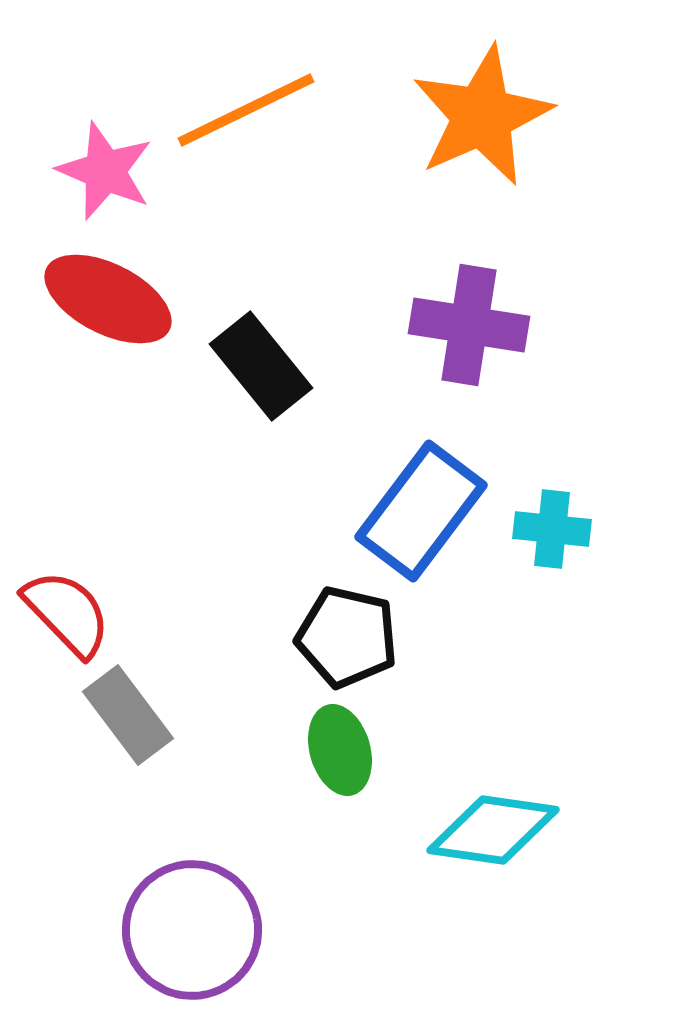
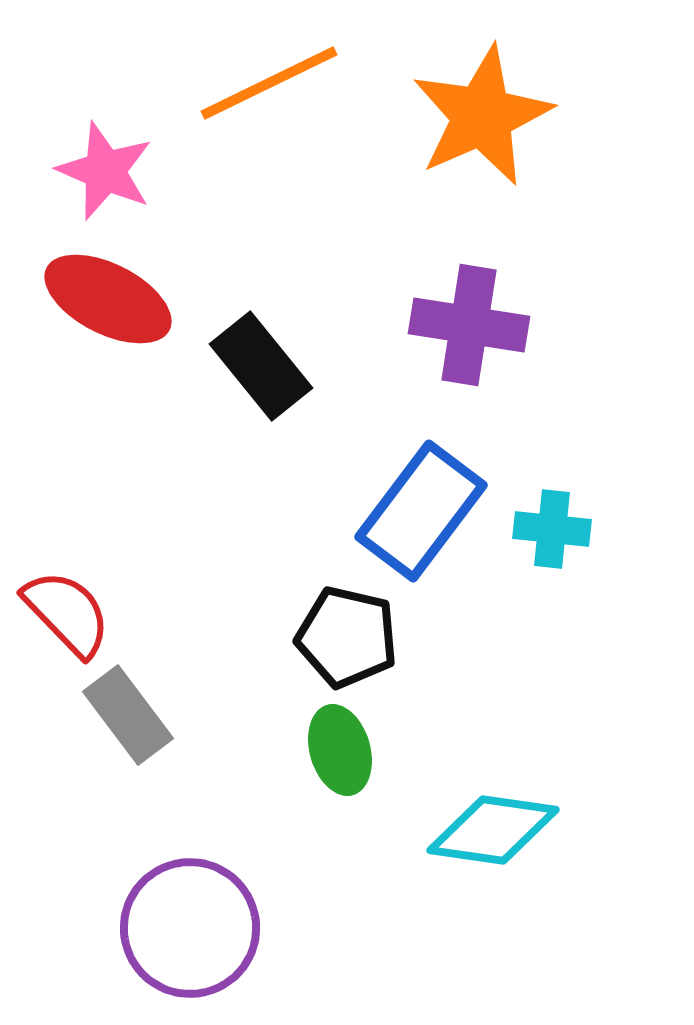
orange line: moved 23 px right, 27 px up
purple circle: moved 2 px left, 2 px up
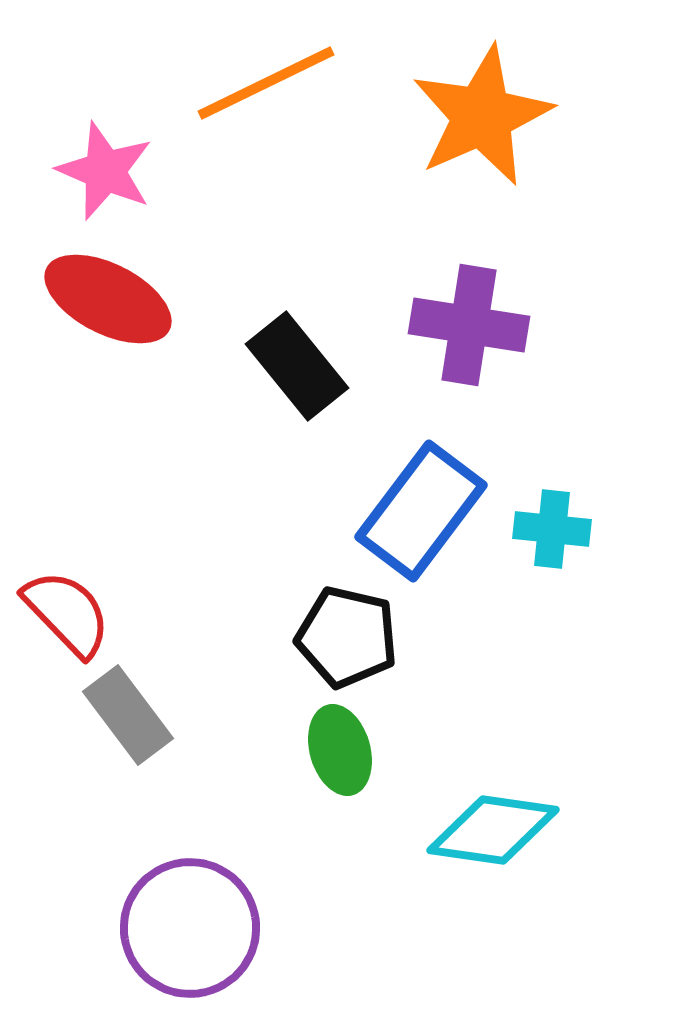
orange line: moved 3 px left
black rectangle: moved 36 px right
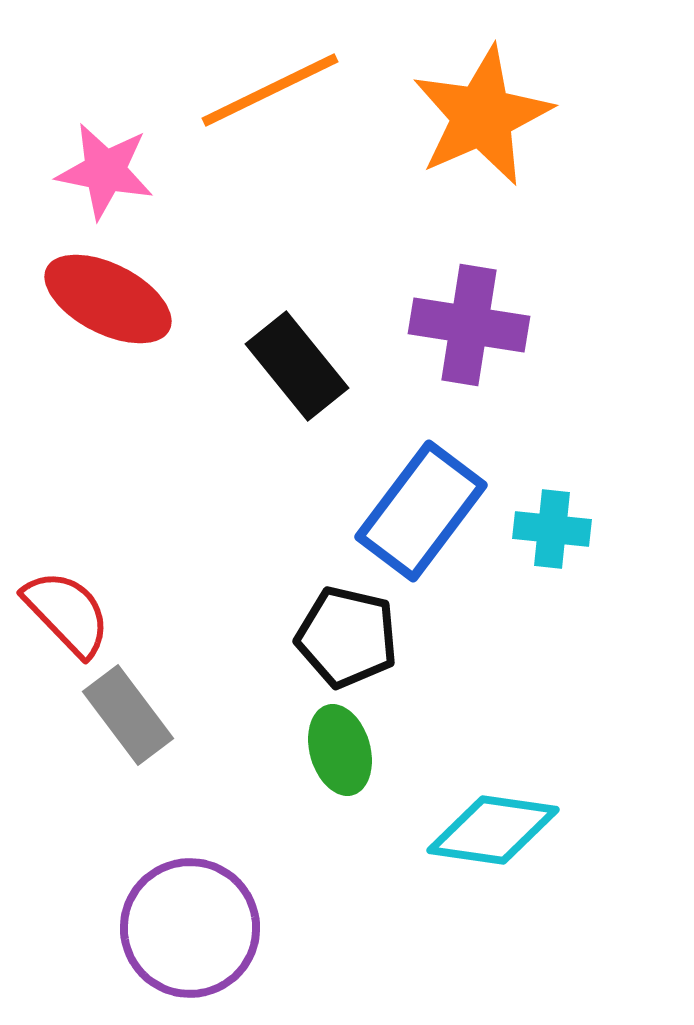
orange line: moved 4 px right, 7 px down
pink star: rotated 12 degrees counterclockwise
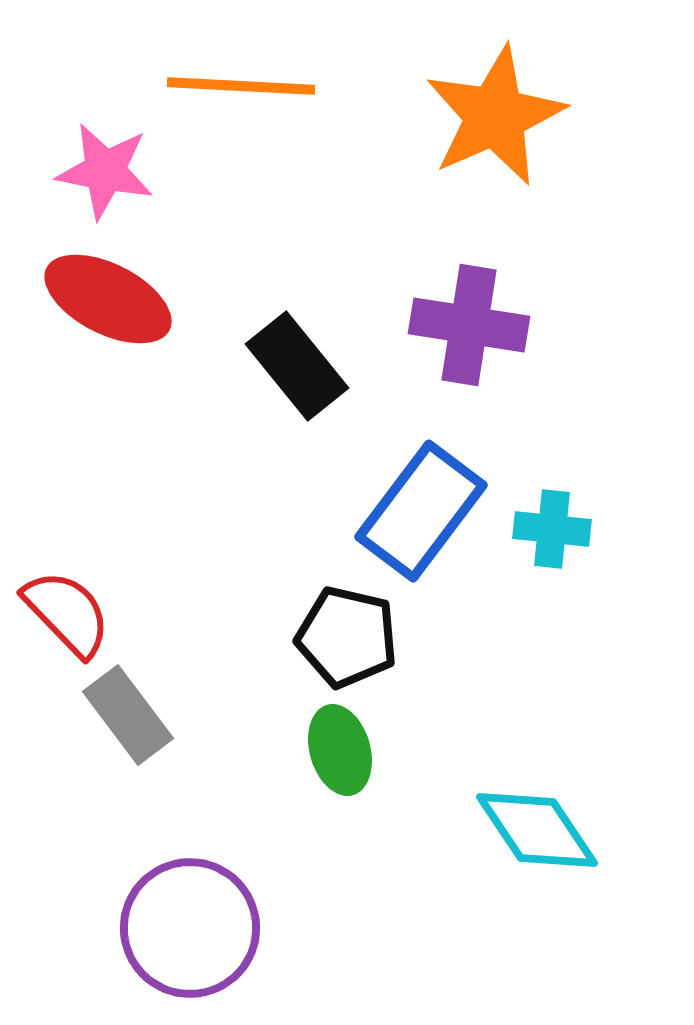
orange line: moved 29 px left, 4 px up; rotated 29 degrees clockwise
orange star: moved 13 px right
cyan diamond: moved 44 px right; rotated 48 degrees clockwise
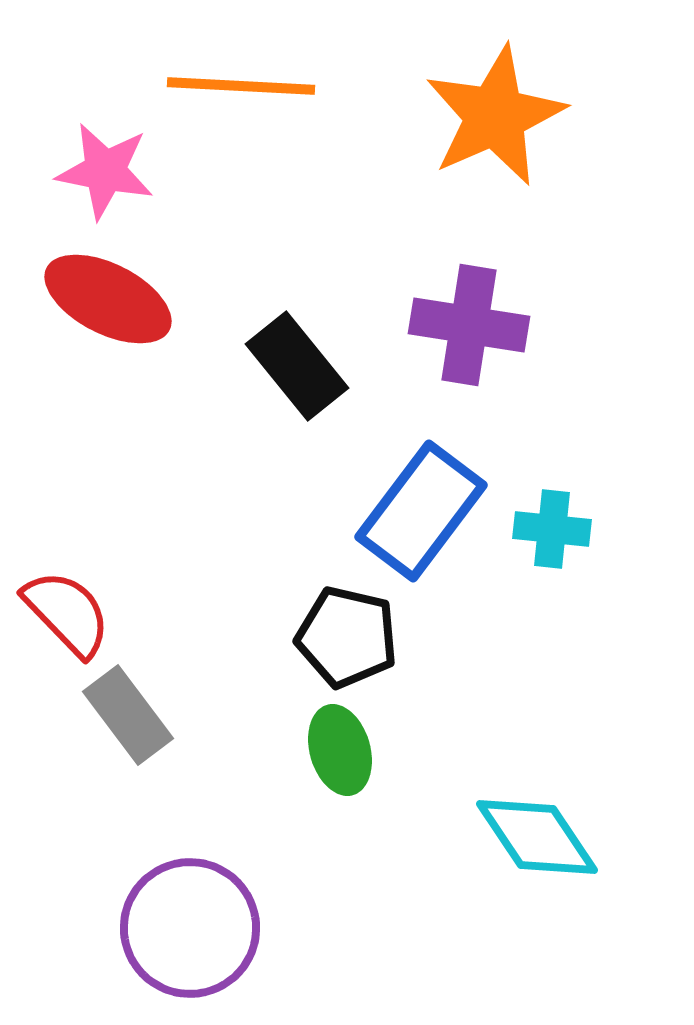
cyan diamond: moved 7 px down
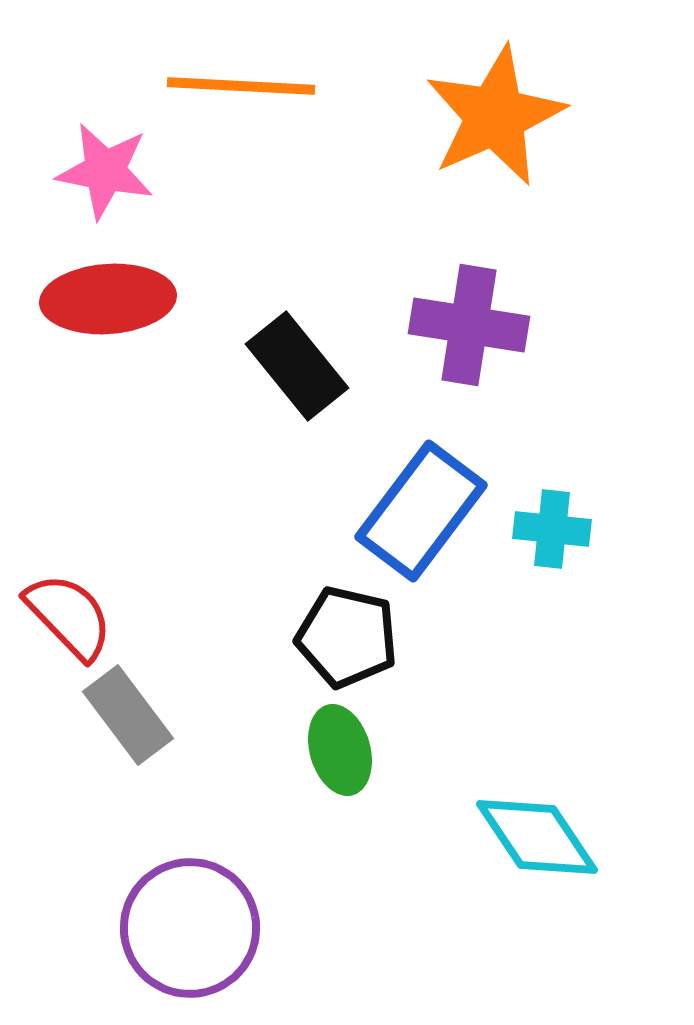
red ellipse: rotated 31 degrees counterclockwise
red semicircle: moved 2 px right, 3 px down
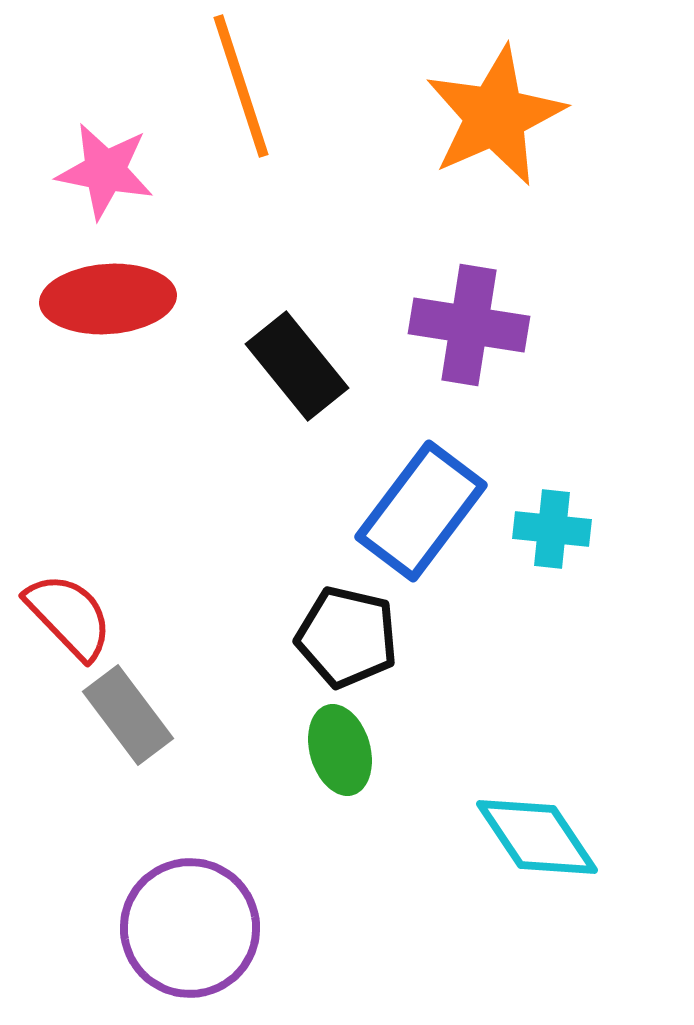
orange line: rotated 69 degrees clockwise
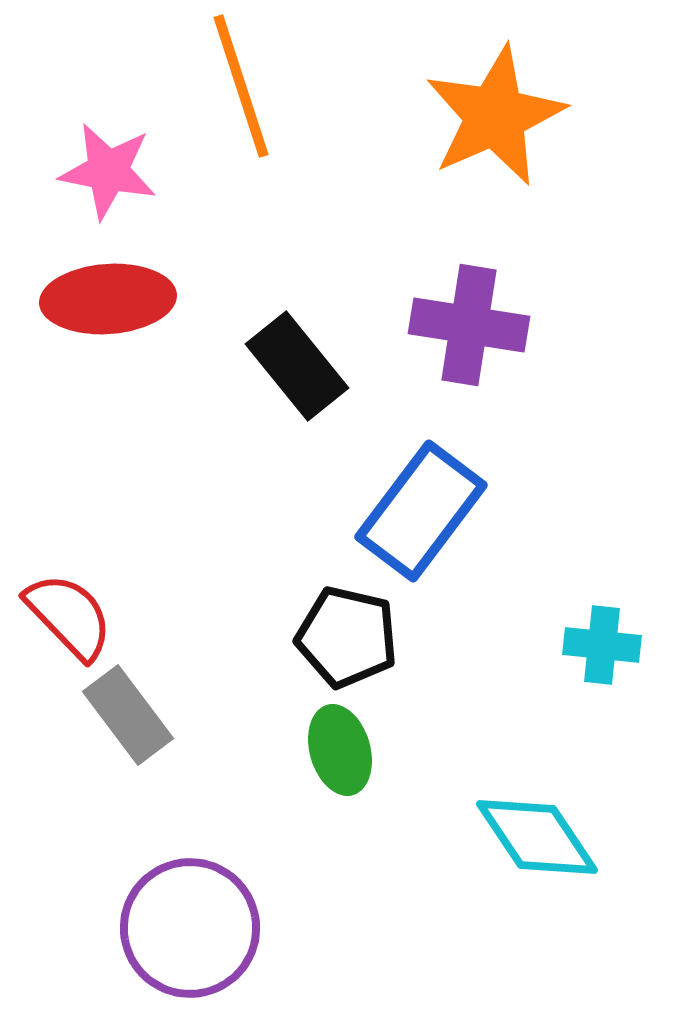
pink star: moved 3 px right
cyan cross: moved 50 px right, 116 px down
